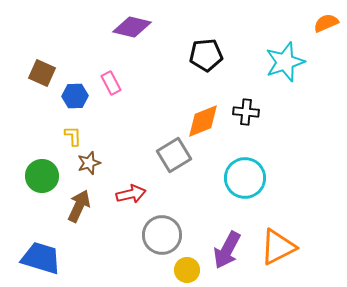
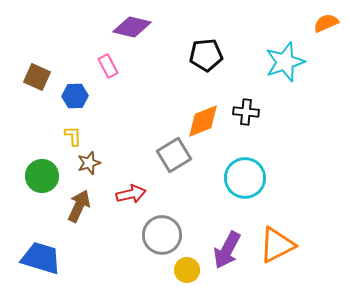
brown square: moved 5 px left, 4 px down
pink rectangle: moved 3 px left, 17 px up
orange triangle: moved 1 px left, 2 px up
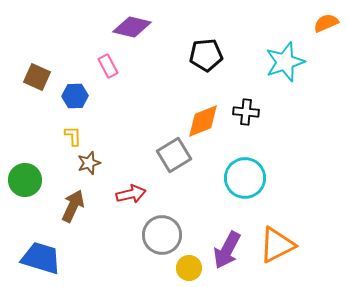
green circle: moved 17 px left, 4 px down
brown arrow: moved 6 px left
yellow circle: moved 2 px right, 2 px up
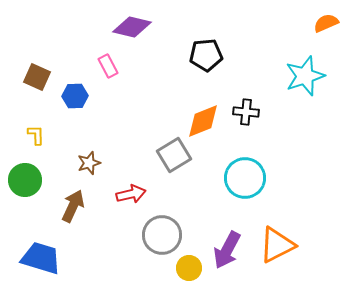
cyan star: moved 20 px right, 14 px down
yellow L-shape: moved 37 px left, 1 px up
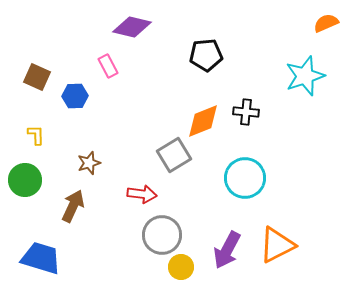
red arrow: moved 11 px right; rotated 20 degrees clockwise
yellow circle: moved 8 px left, 1 px up
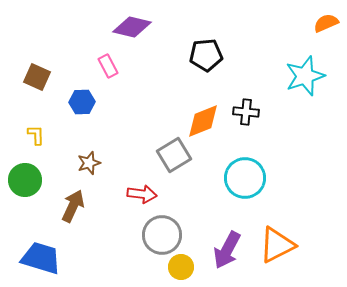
blue hexagon: moved 7 px right, 6 px down
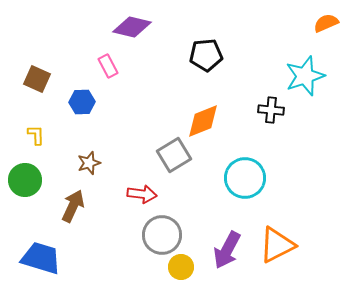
brown square: moved 2 px down
black cross: moved 25 px right, 2 px up
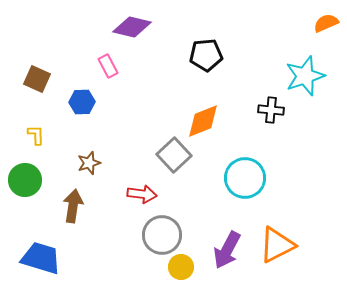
gray square: rotated 12 degrees counterclockwise
brown arrow: rotated 16 degrees counterclockwise
